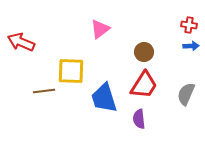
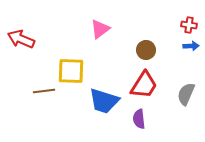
red arrow: moved 3 px up
brown circle: moved 2 px right, 2 px up
blue trapezoid: moved 3 px down; rotated 56 degrees counterclockwise
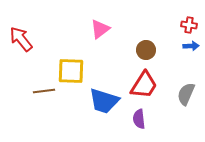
red arrow: rotated 28 degrees clockwise
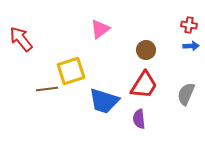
yellow square: rotated 20 degrees counterclockwise
brown line: moved 3 px right, 2 px up
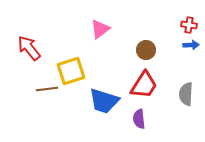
red arrow: moved 8 px right, 9 px down
blue arrow: moved 1 px up
gray semicircle: rotated 20 degrees counterclockwise
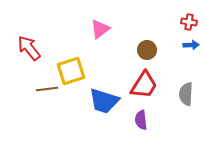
red cross: moved 3 px up
brown circle: moved 1 px right
purple semicircle: moved 2 px right, 1 px down
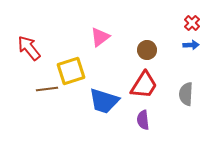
red cross: moved 3 px right, 1 px down; rotated 35 degrees clockwise
pink triangle: moved 8 px down
purple semicircle: moved 2 px right
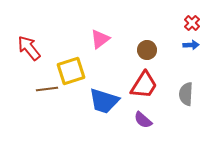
pink triangle: moved 2 px down
purple semicircle: rotated 42 degrees counterclockwise
